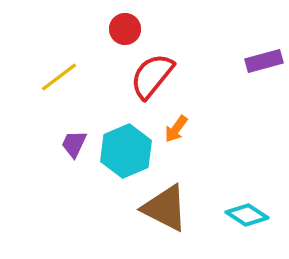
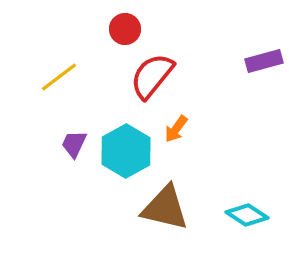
cyan hexagon: rotated 6 degrees counterclockwise
brown triangle: rotated 14 degrees counterclockwise
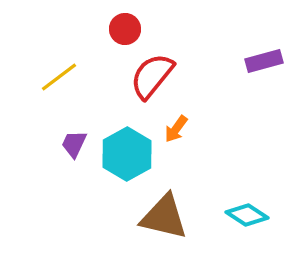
cyan hexagon: moved 1 px right, 3 px down
brown triangle: moved 1 px left, 9 px down
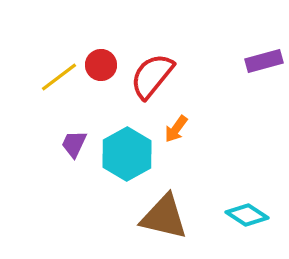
red circle: moved 24 px left, 36 px down
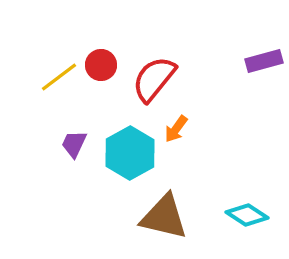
red semicircle: moved 2 px right, 3 px down
cyan hexagon: moved 3 px right, 1 px up
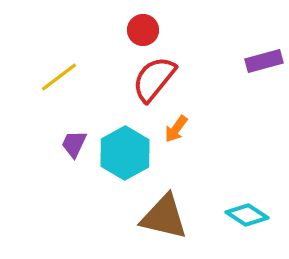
red circle: moved 42 px right, 35 px up
cyan hexagon: moved 5 px left
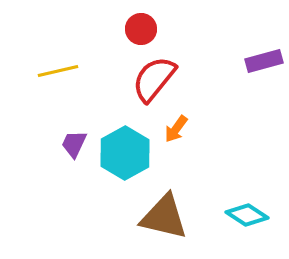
red circle: moved 2 px left, 1 px up
yellow line: moved 1 px left, 6 px up; rotated 24 degrees clockwise
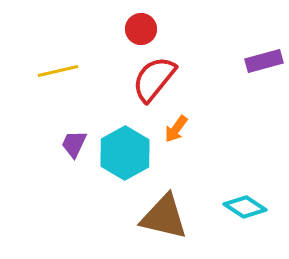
cyan diamond: moved 2 px left, 8 px up
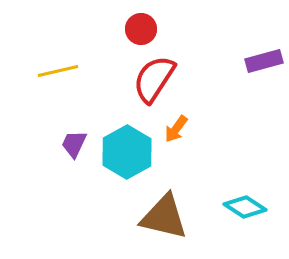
red semicircle: rotated 6 degrees counterclockwise
cyan hexagon: moved 2 px right, 1 px up
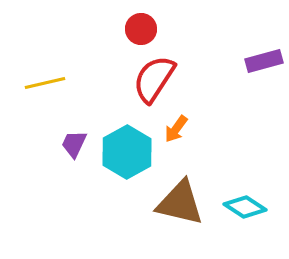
yellow line: moved 13 px left, 12 px down
brown triangle: moved 16 px right, 14 px up
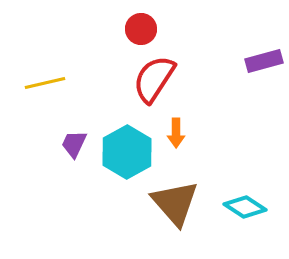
orange arrow: moved 4 px down; rotated 36 degrees counterclockwise
brown triangle: moved 5 px left; rotated 36 degrees clockwise
